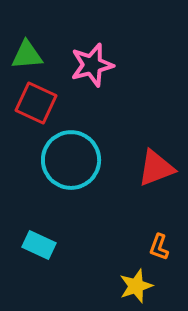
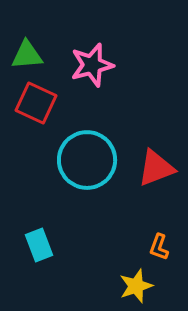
cyan circle: moved 16 px right
cyan rectangle: rotated 44 degrees clockwise
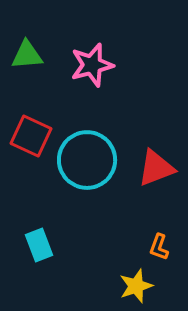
red square: moved 5 px left, 33 px down
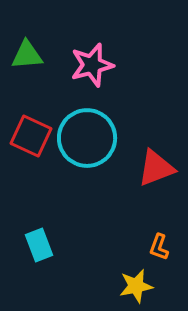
cyan circle: moved 22 px up
yellow star: rotated 8 degrees clockwise
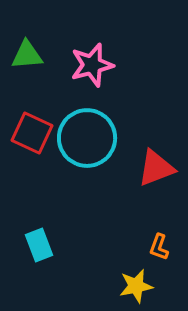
red square: moved 1 px right, 3 px up
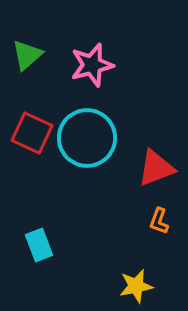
green triangle: rotated 36 degrees counterclockwise
orange L-shape: moved 26 px up
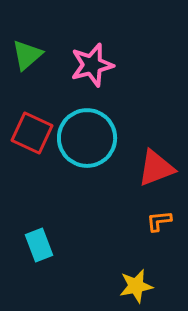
orange L-shape: rotated 64 degrees clockwise
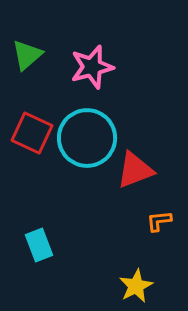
pink star: moved 2 px down
red triangle: moved 21 px left, 2 px down
yellow star: rotated 16 degrees counterclockwise
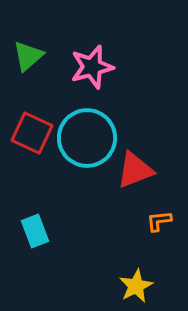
green triangle: moved 1 px right, 1 px down
cyan rectangle: moved 4 px left, 14 px up
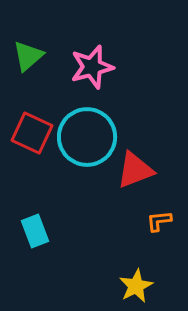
cyan circle: moved 1 px up
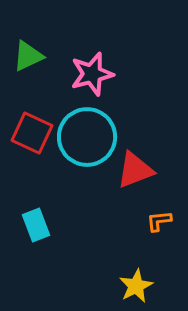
green triangle: rotated 16 degrees clockwise
pink star: moved 7 px down
cyan rectangle: moved 1 px right, 6 px up
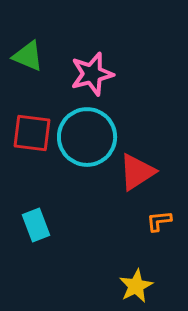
green triangle: rotated 48 degrees clockwise
red square: rotated 18 degrees counterclockwise
red triangle: moved 2 px right, 2 px down; rotated 12 degrees counterclockwise
